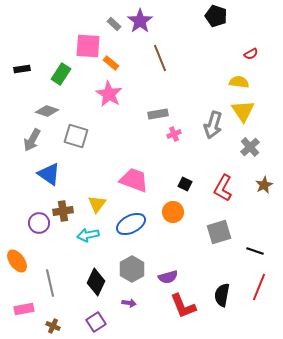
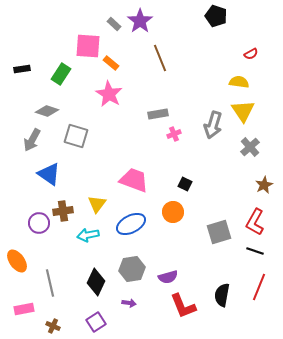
red L-shape at (223, 188): moved 32 px right, 34 px down
gray hexagon at (132, 269): rotated 20 degrees clockwise
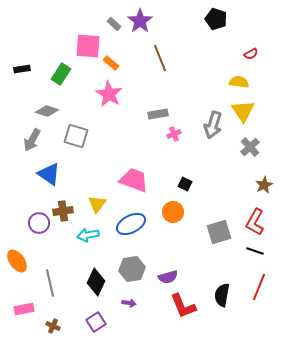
black pentagon at (216, 16): moved 3 px down
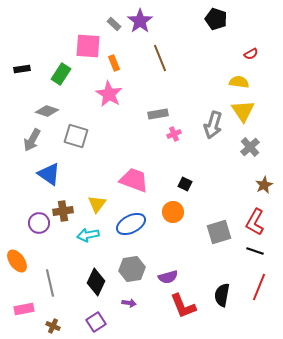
orange rectangle at (111, 63): moved 3 px right; rotated 28 degrees clockwise
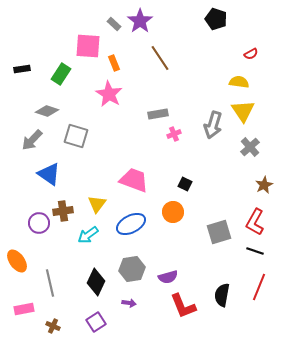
brown line at (160, 58): rotated 12 degrees counterclockwise
gray arrow at (32, 140): rotated 15 degrees clockwise
cyan arrow at (88, 235): rotated 25 degrees counterclockwise
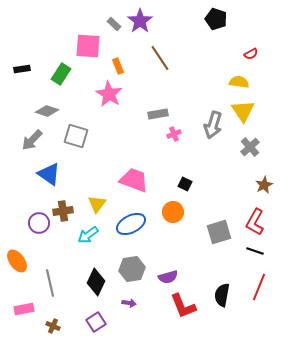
orange rectangle at (114, 63): moved 4 px right, 3 px down
